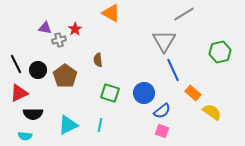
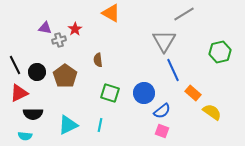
black line: moved 1 px left, 1 px down
black circle: moved 1 px left, 2 px down
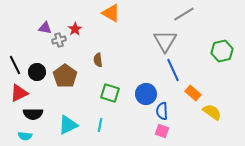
gray triangle: moved 1 px right
green hexagon: moved 2 px right, 1 px up
blue circle: moved 2 px right, 1 px down
blue semicircle: rotated 126 degrees clockwise
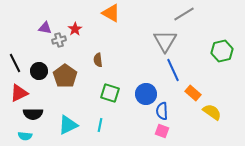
black line: moved 2 px up
black circle: moved 2 px right, 1 px up
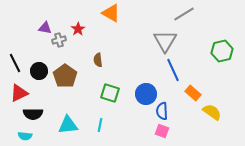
red star: moved 3 px right
cyan triangle: rotated 20 degrees clockwise
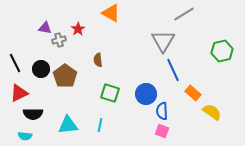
gray triangle: moved 2 px left
black circle: moved 2 px right, 2 px up
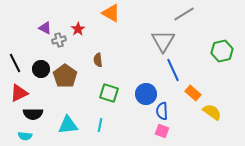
purple triangle: rotated 16 degrees clockwise
green square: moved 1 px left
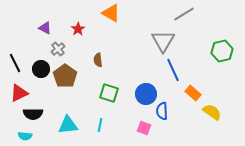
gray cross: moved 1 px left, 9 px down; rotated 24 degrees counterclockwise
pink square: moved 18 px left, 3 px up
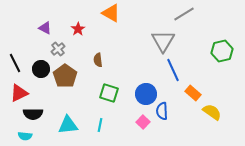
pink square: moved 1 px left, 6 px up; rotated 24 degrees clockwise
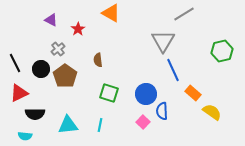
purple triangle: moved 6 px right, 8 px up
black semicircle: moved 2 px right
